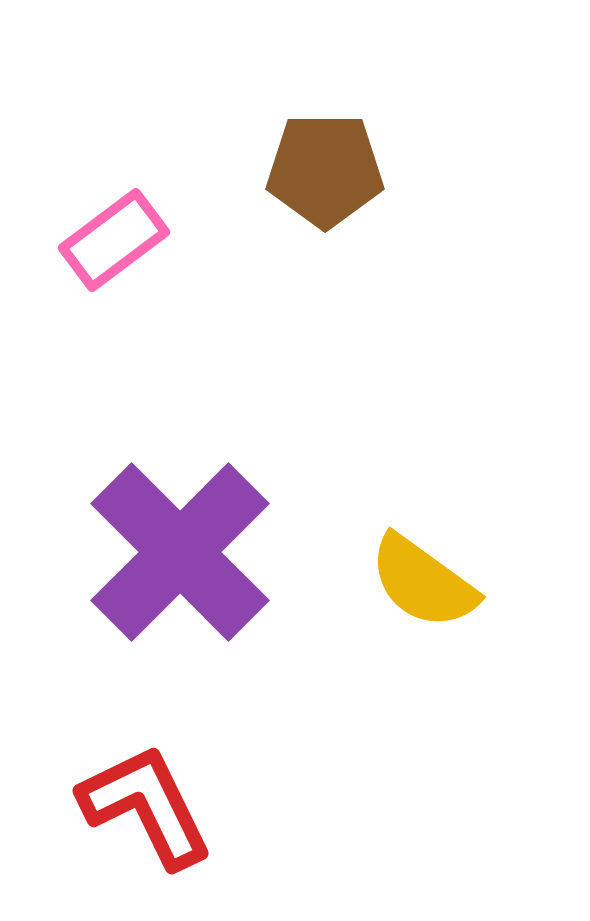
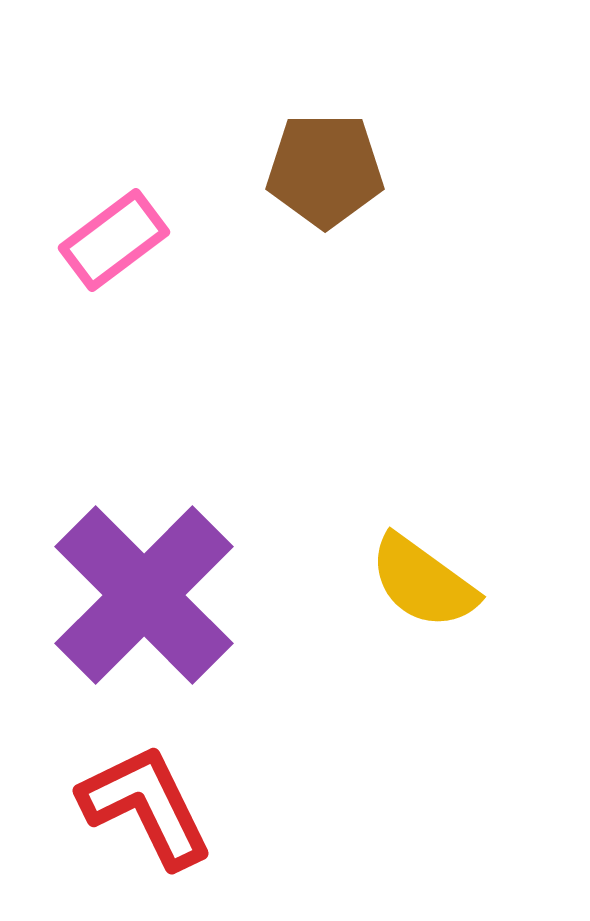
purple cross: moved 36 px left, 43 px down
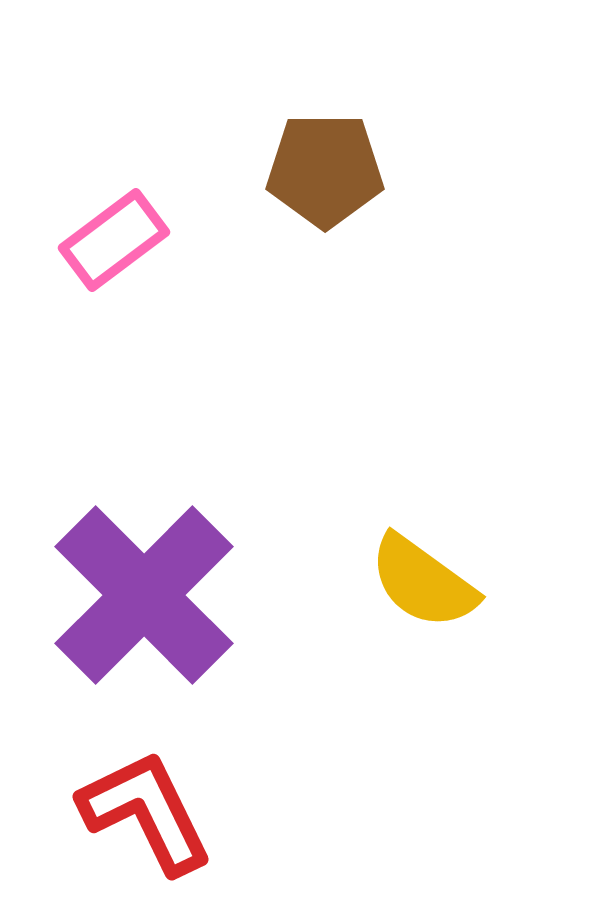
red L-shape: moved 6 px down
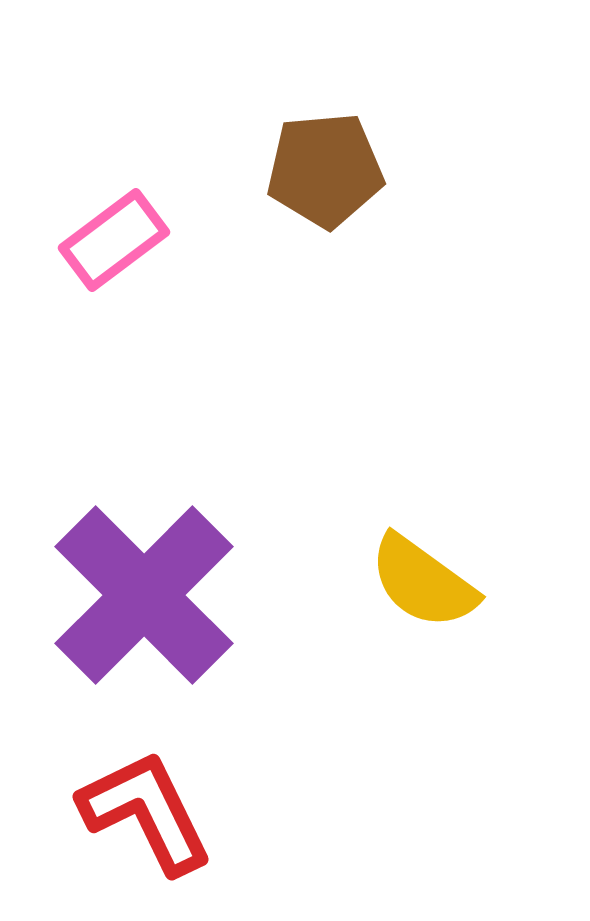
brown pentagon: rotated 5 degrees counterclockwise
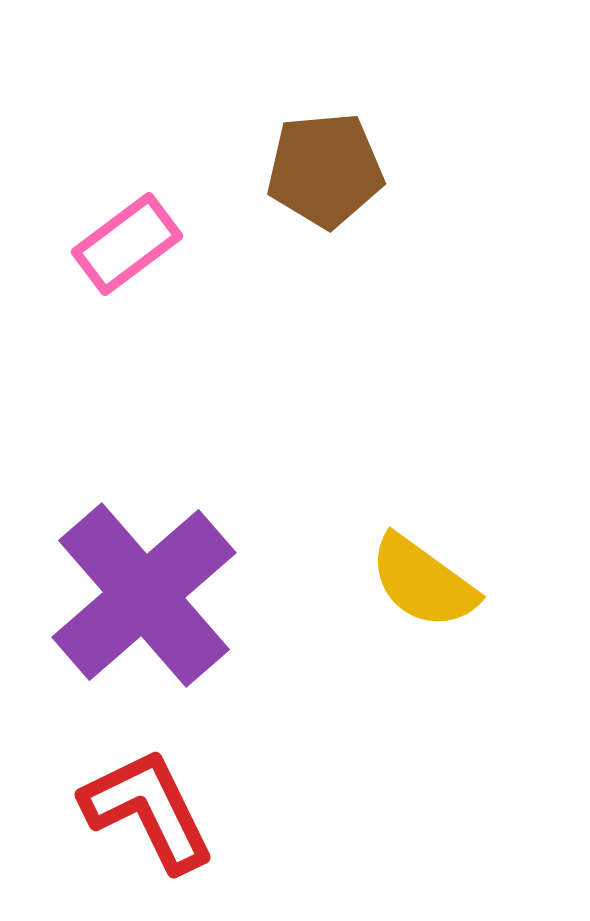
pink rectangle: moved 13 px right, 4 px down
purple cross: rotated 4 degrees clockwise
red L-shape: moved 2 px right, 2 px up
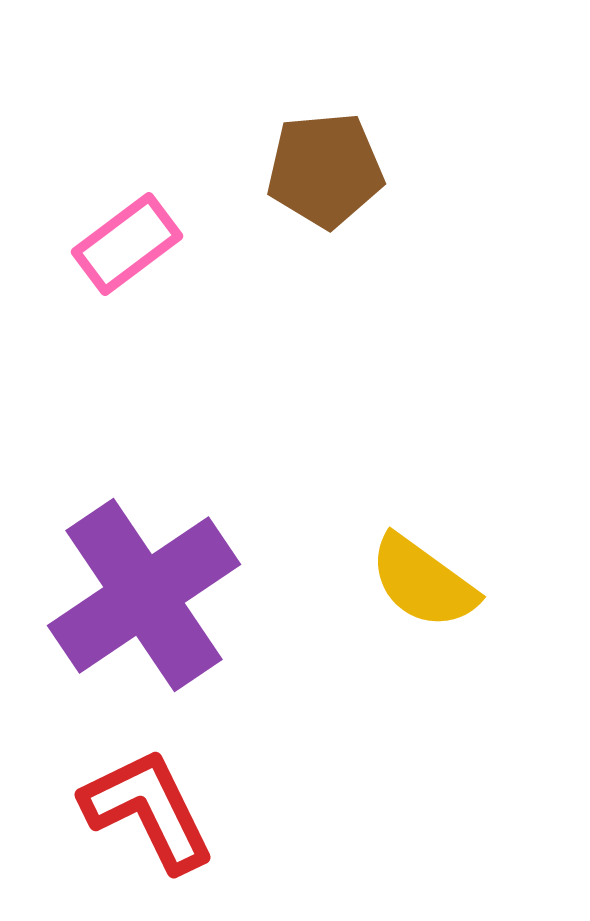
purple cross: rotated 7 degrees clockwise
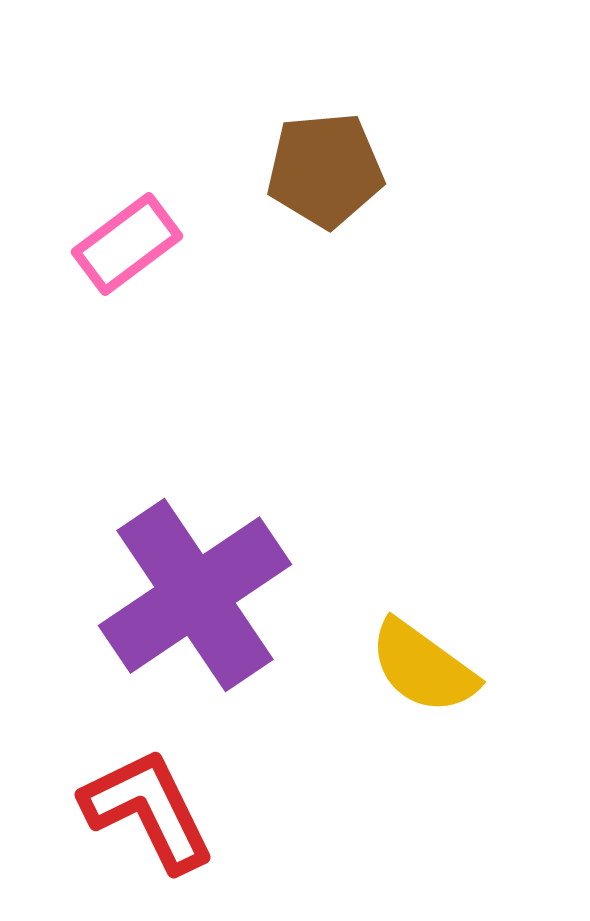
yellow semicircle: moved 85 px down
purple cross: moved 51 px right
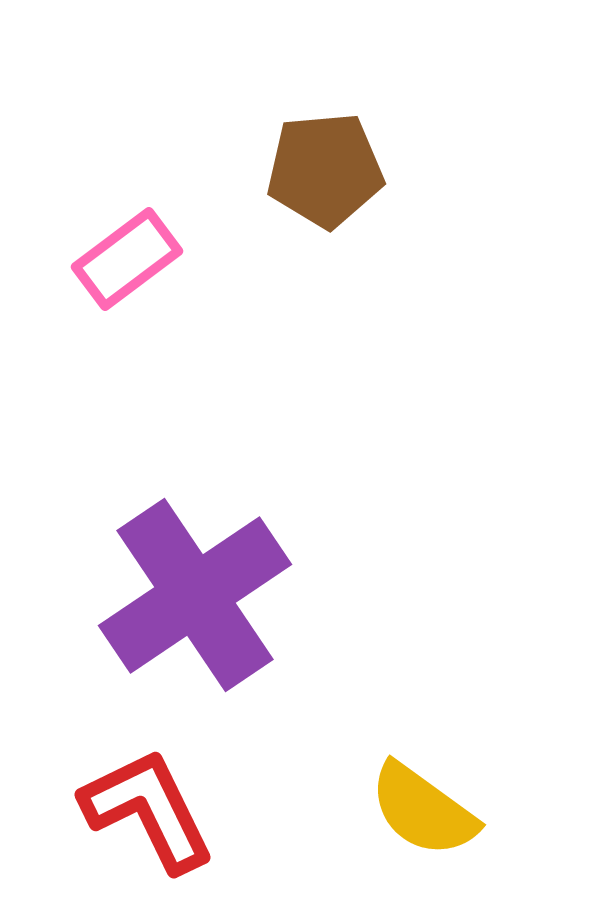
pink rectangle: moved 15 px down
yellow semicircle: moved 143 px down
